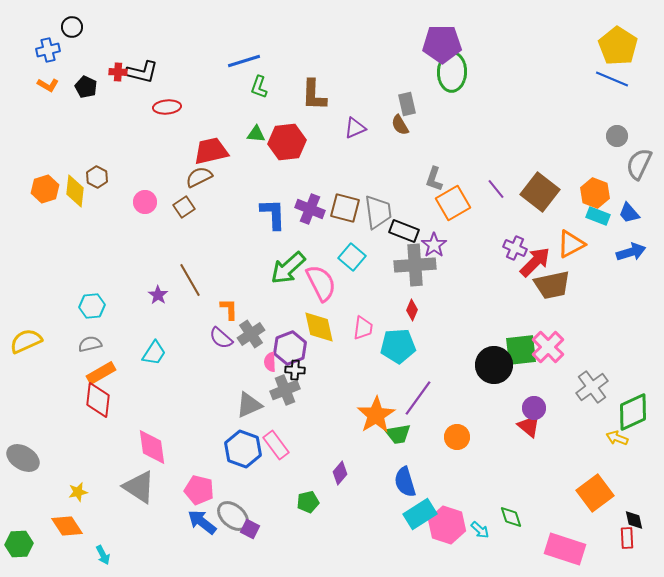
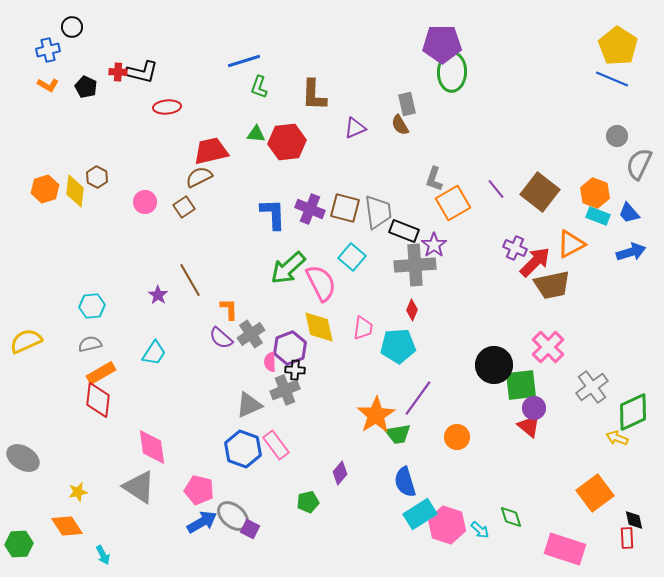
green square at (521, 350): moved 35 px down
blue arrow at (202, 522): rotated 112 degrees clockwise
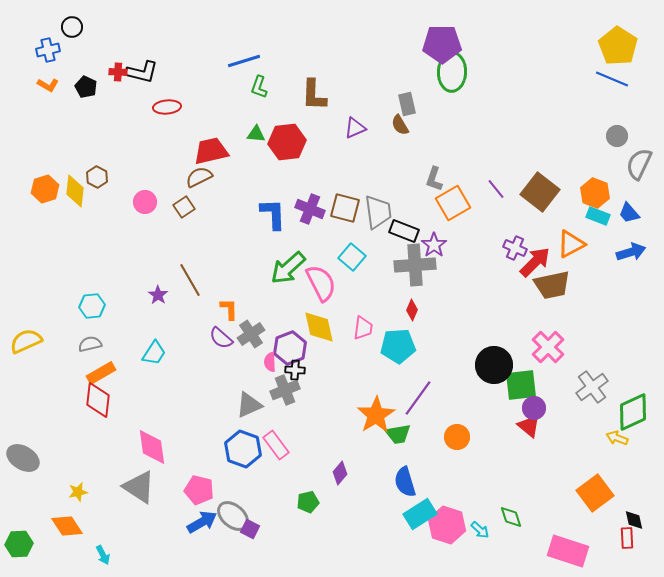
pink rectangle at (565, 549): moved 3 px right, 2 px down
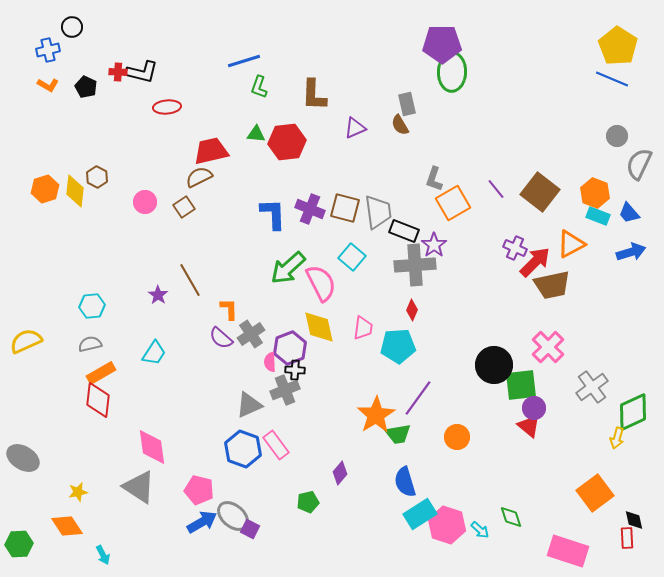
yellow arrow at (617, 438): rotated 95 degrees counterclockwise
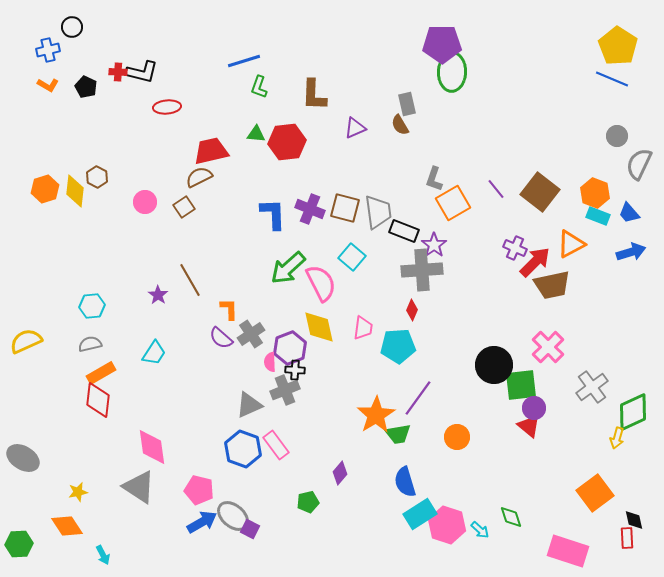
gray cross at (415, 265): moved 7 px right, 5 px down
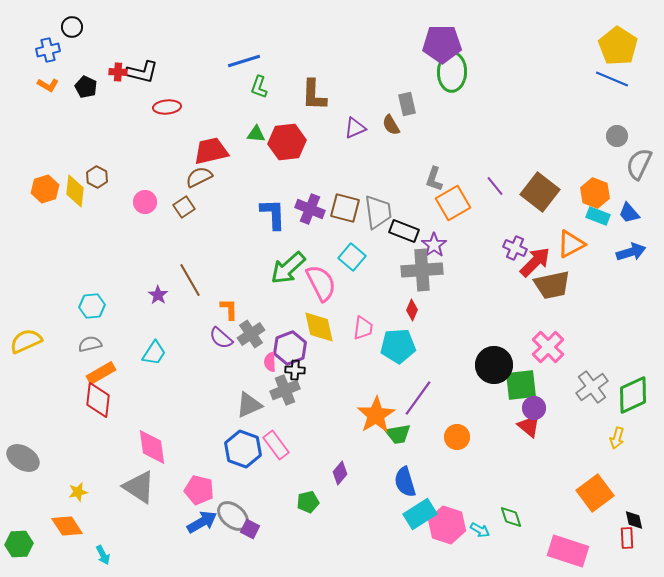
brown semicircle at (400, 125): moved 9 px left
purple line at (496, 189): moved 1 px left, 3 px up
green diamond at (633, 412): moved 17 px up
cyan arrow at (480, 530): rotated 12 degrees counterclockwise
